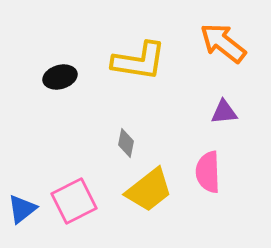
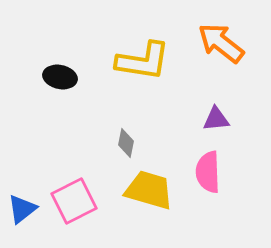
orange arrow: moved 2 px left
yellow L-shape: moved 4 px right
black ellipse: rotated 28 degrees clockwise
purple triangle: moved 8 px left, 7 px down
yellow trapezoid: rotated 126 degrees counterclockwise
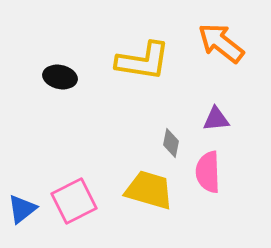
gray diamond: moved 45 px right
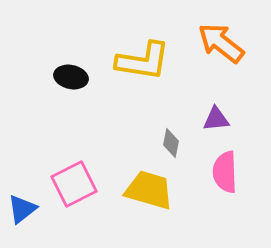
black ellipse: moved 11 px right
pink semicircle: moved 17 px right
pink square: moved 17 px up
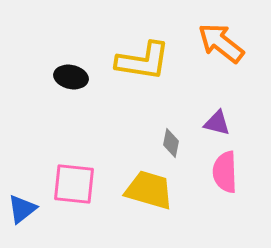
purple triangle: moved 1 px right, 4 px down; rotated 20 degrees clockwise
pink square: rotated 33 degrees clockwise
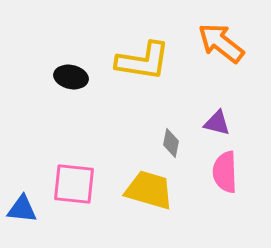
blue triangle: rotated 44 degrees clockwise
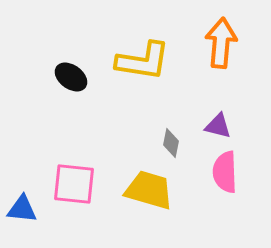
orange arrow: rotated 57 degrees clockwise
black ellipse: rotated 24 degrees clockwise
purple triangle: moved 1 px right, 3 px down
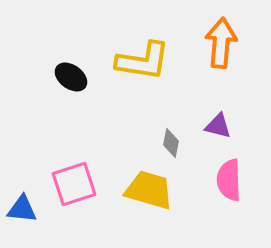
pink semicircle: moved 4 px right, 8 px down
pink square: rotated 24 degrees counterclockwise
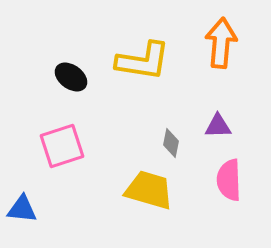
purple triangle: rotated 16 degrees counterclockwise
pink square: moved 12 px left, 38 px up
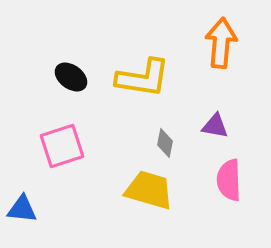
yellow L-shape: moved 17 px down
purple triangle: moved 3 px left; rotated 12 degrees clockwise
gray diamond: moved 6 px left
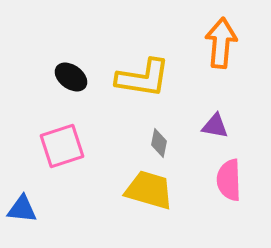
gray diamond: moved 6 px left
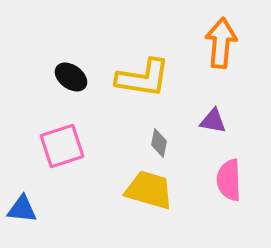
purple triangle: moved 2 px left, 5 px up
